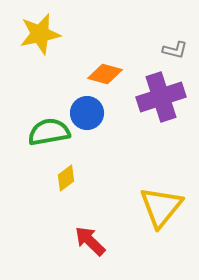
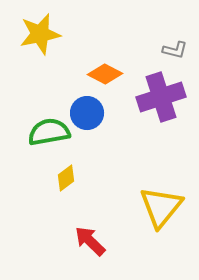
orange diamond: rotated 12 degrees clockwise
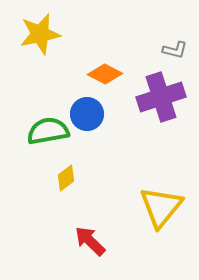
blue circle: moved 1 px down
green semicircle: moved 1 px left, 1 px up
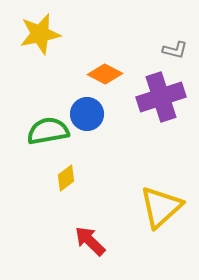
yellow triangle: rotated 9 degrees clockwise
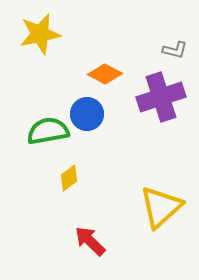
yellow diamond: moved 3 px right
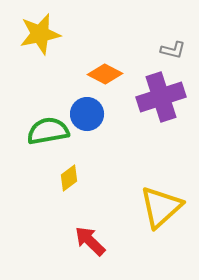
gray L-shape: moved 2 px left
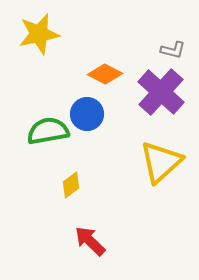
yellow star: moved 1 px left
purple cross: moved 5 px up; rotated 30 degrees counterclockwise
yellow diamond: moved 2 px right, 7 px down
yellow triangle: moved 45 px up
